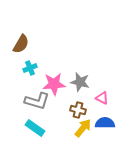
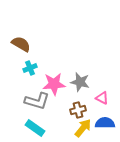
brown semicircle: rotated 90 degrees counterclockwise
brown cross: rotated 28 degrees counterclockwise
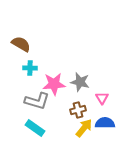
cyan cross: rotated 24 degrees clockwise
pink triangle: rotated 32 degrees clockwise
yellow arrow: moved 1 px right
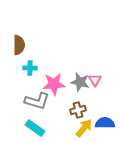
brown semicircle: moved 2 px left, 1 px down; rotated 60 degrees clockwise
pink triangle: moved 7 px left, 18 px up
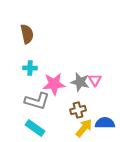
brown semicircle: moved 8 px right, 11 px up; rotated 12 degrees counterclockwise
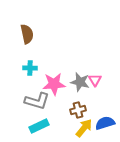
blue semicircle: rotated 18 degrees counterclockwise
cyan rectangle: moved 4 px right, 2 px up; rotated 60 degrees counterclockwise
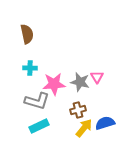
pink triangle: moved 2 px right, 3 px up
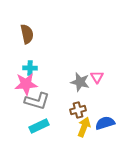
pink star: moved 28 px left
yellow arrow: moved 1 px up; rotated 18 degrees counterclockwise
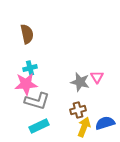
cyan cross: rotated 16 degrees counterclockwise
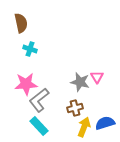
brown semicircle: moved 6 px left, 11 px up
cyan cross: moved 19 px up; rotated 32 degrees clockwise
gray L-shape: moved 2 px right, 1 px up; rotated 125 degrees clockwise
brown cross: moved 3 px left, 2 px up
cyan rectangle: rotated 72 degrees clockwise
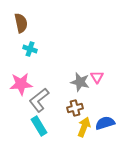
pink star: moved 5 px left
cyan rectangle: rotated 12 degrees clockwise
